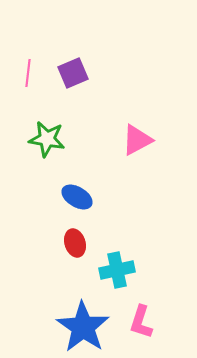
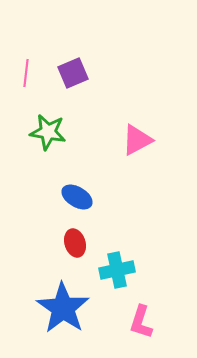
pink line: moved 2 px left
green star: moved 1 px right, 7 px up
blue star: moved 20 px left, 19 px up
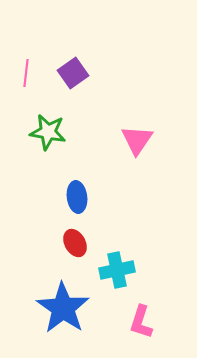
purple square: rotated 12 degrees counterclockwise
pink triangle: rotated 28 degrees counterclockwise
blue ellipse: rotated 52 degrees clockwise
red ellipse: rotated 12 degrees counterclockwise
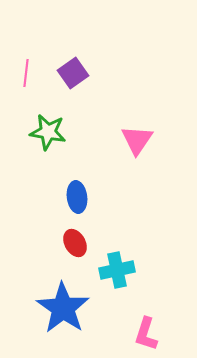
pink L-shape: moved 5 px right, 12 px down
